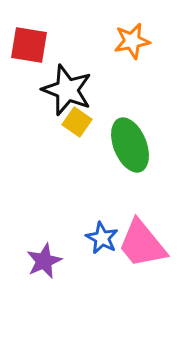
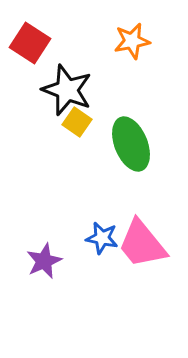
red square: moved 1 px right, 2 px up; rotated 24 degrees clockwise
green ellipse: moved 1 px right, 1 px up
blue star: rotated 16 degrees counterclockwise
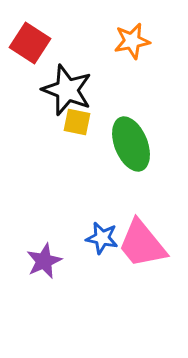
yellow square: rotated 24 degrees counterclockwise
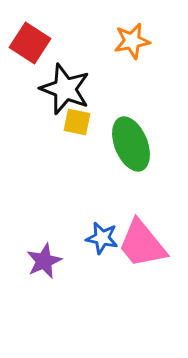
black star: moved 2 px left, 1 px up
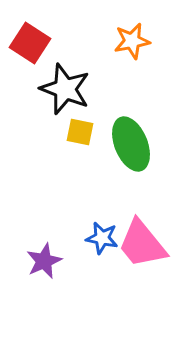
yellow square: moved 3 px right, 10 px down
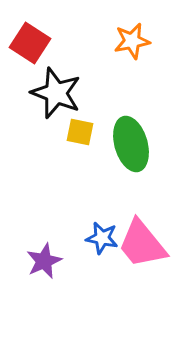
black star: moved 9 px left, 4 px down
green ellipse: rotated 6 degrees clockwise
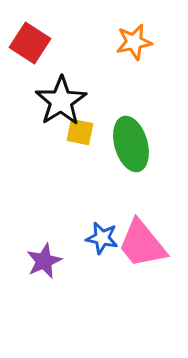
orange star: moved 2 px right, 1 px down
black star: moved 5 px right, 8 px down; rotated 18 degrees clockwise
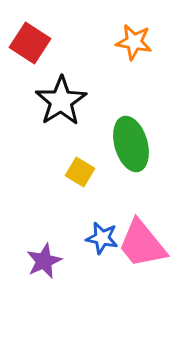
orange star: rotated 21 degrees clockwise
yellow square: moved 40 px down; rotated 20 degrees clockwise
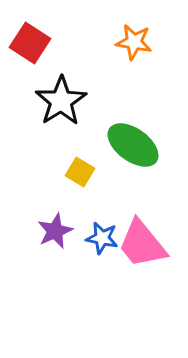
green ellipse: moved 2 px right, 1 px down; rotated 38 degrees counterclockwise
purple star: moved 11 px right, 30 px up
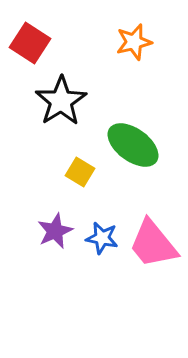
orange star: rotated 24 degrees counterclockwise
pink trapezoid: moved 11 px right
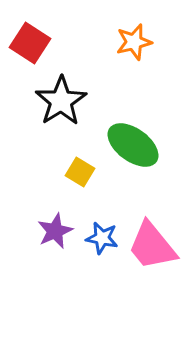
pink trapezoid: moved 1 px left, 2 px down
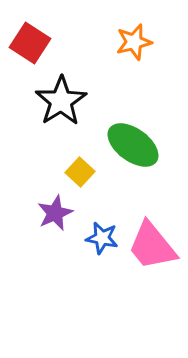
yellow square: rotated 12 degrees clockwise
purple star: moved 18 px up
